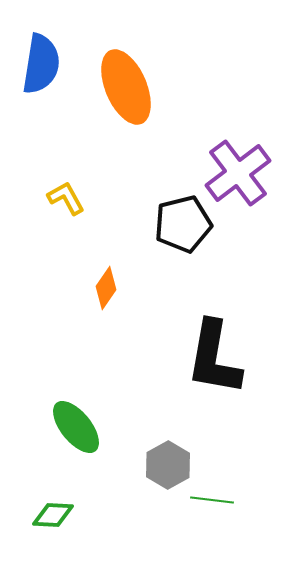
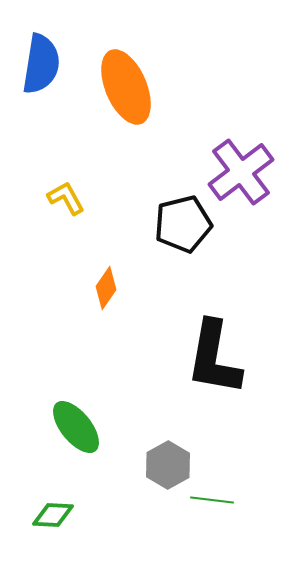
purple cross: moved 3 px right, 1 px up
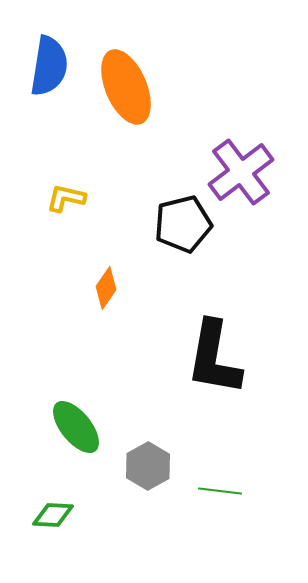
blue semicircle: moved 8 px right, 2 px down
yellow L-shape: rotated 48 degrees counterclockwise
gray hexagon: moved 20 px left, 1 px down
green line: moved 8 px right, 9 px up
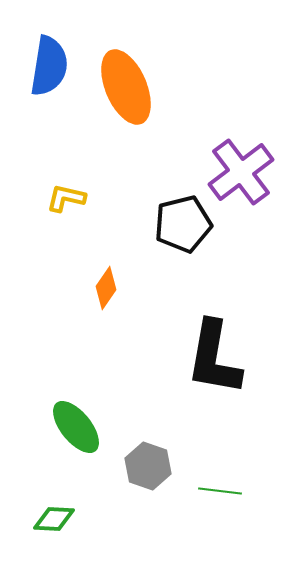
gray hexagon: rotated 12 degrees counterclockwise
green diamond: moved 1 px right, 4 px down
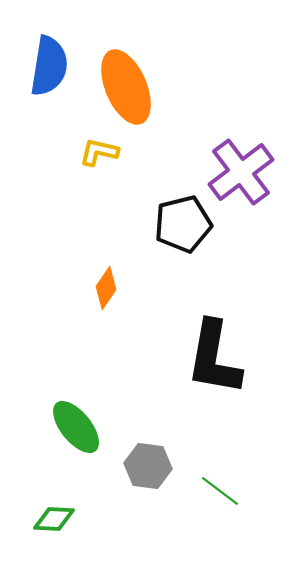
yellow L-shape: moved 33 px right, 46 px up
gray hexagon: rotated 12 degrees counterclockwise
green line: rotated 30 degrees clockwise
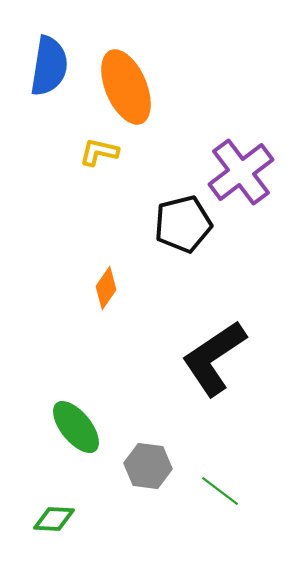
black L-shape: rotated 46 degrees clockwise
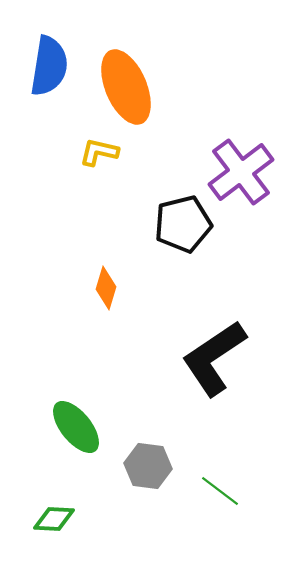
orange diamond: rotated 18 degrees counterclockwise
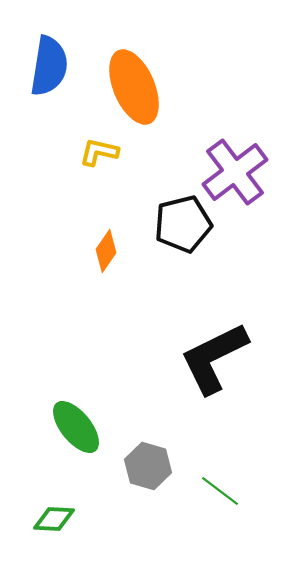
orange ellipse: moved 8 px right
purple cross: moved 6 px left
orange diamond: moved 37 px up; rotated 18 degrees clockwise
black L-shape: rotated 8 degrees clockwise
gray hexagon: rotated 9 degrees clockwise
